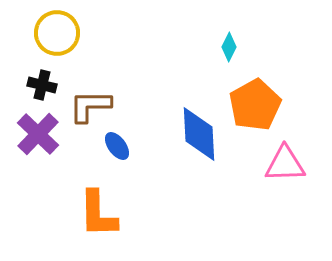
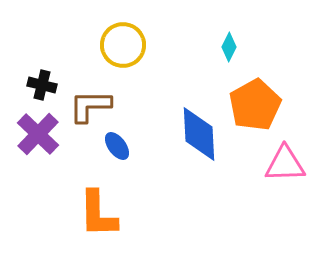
yellow circle: moved 66 px right, 12 px down
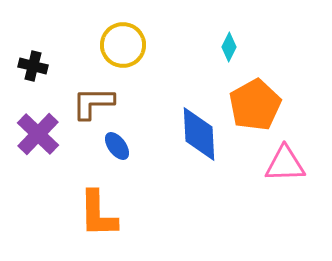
black cross: moved 9 px left, 19 px up
brown L-shape: moved 3 px right, 3 px up
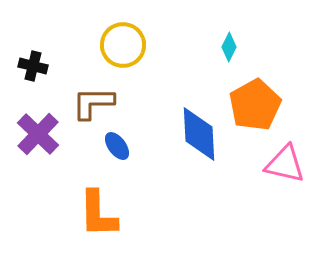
pink triangle: rotated 15 degrees clockwise
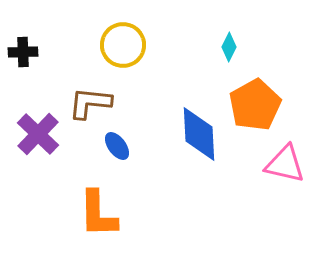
black cross: moved 10 px left, 14 px up; rotated 16 degrees counterclockwise
brown L-shape: moved 3 px left; rotated 6 degrees clockwise
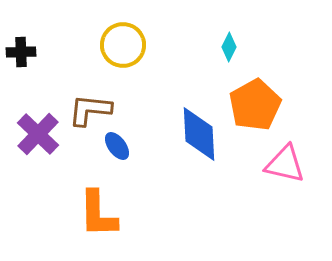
black cross: moved 2 px left
brown L-shape: moved 7 px down
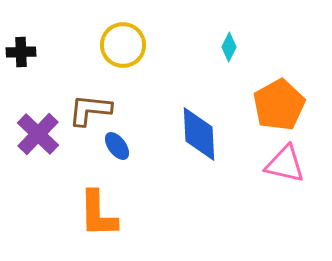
orange pentagon: moved 24 px right
